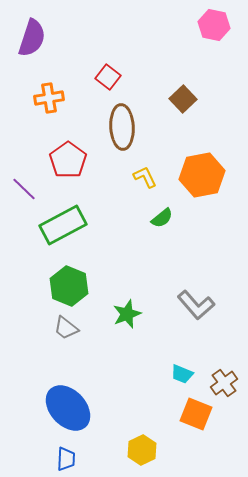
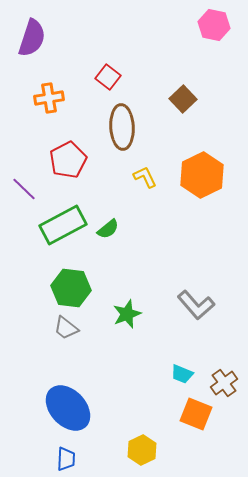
red pentagon: rotated 9 degrees clockwise
orange hexagon: rotated 15 degrees counterclockwise
green semicircle: moved 54 px left, 11 px down
green hexagon: moved 2 px right, 2 px down; rotated 15 degrees counterclockwise
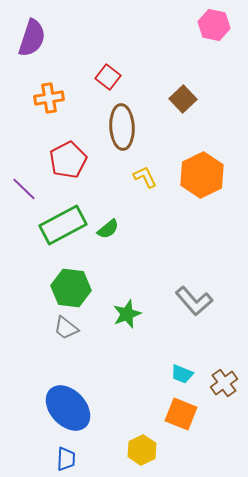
gray L-shape: moved 2 px left, 4 px up
orange square: moved 15 px left
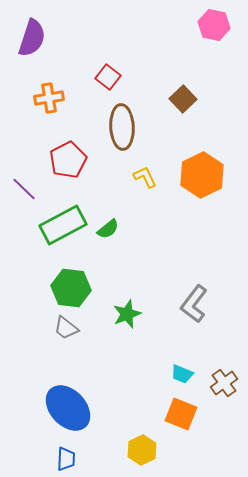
gray L-shape: moved 3 px down; rotated 78 degrees clockwise
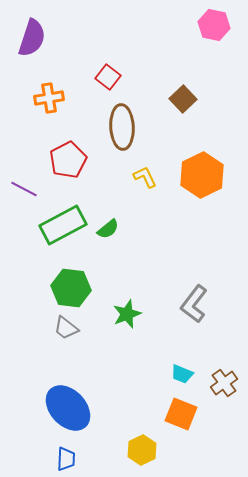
purple line: rotated 16 degrees counterclockwise
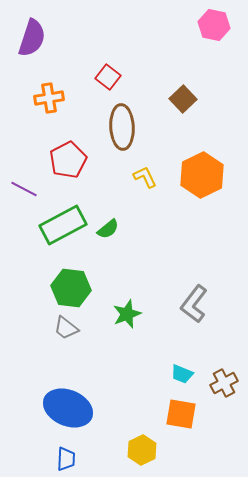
brown cross: rotated 8 degrees clockwise
blue ellipse: rotated 24 degrees counterclockwise
orange square: rotated 12 degrees counterclockwise
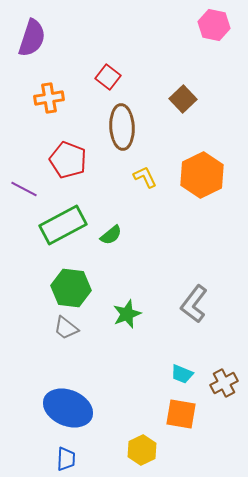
red pentagon: rotated 24 degrees counterclockwise
green semicircle: moved 3 px right, 6 px down
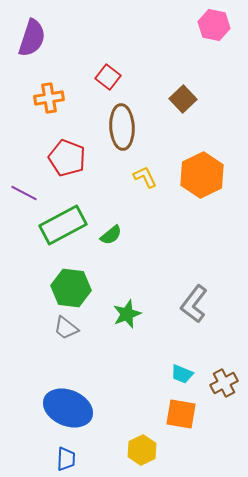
red pentagon: moved 1 px left, 2 px up
purple line: moved 4 px down
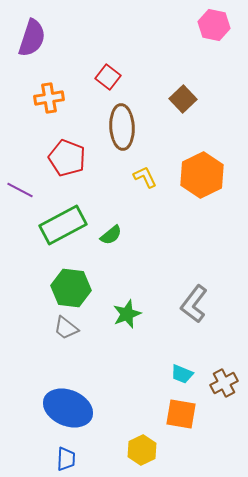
purple line: moved 4 px left, 3 px up
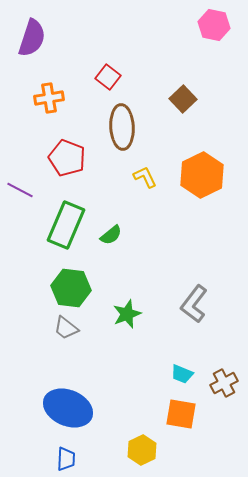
green rectangle: moved 3 px right; rotated 39 degrees counterclockwise
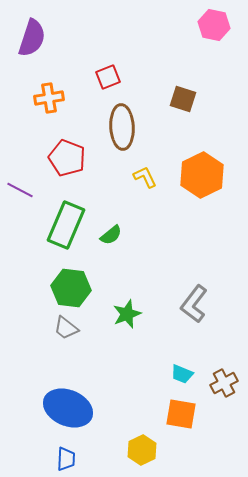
red square: rotated 30 degrees clockwise
brown square: rotated 28 degrees counterclockwise
